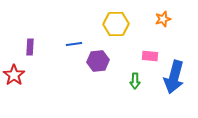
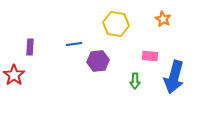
orange star: rotated 28 degrees counterclockwise
yellow hexagon: rotated 10 degrees clockwise
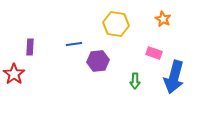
pink rectangle: moved 4 px right, 3 px up; rotated 14 degrees clockwise
red star: moved 1 px up
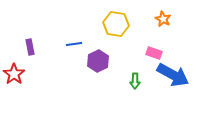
purple rectangle: rotated 14 degrees counterclockwise
purple hexagon: rotated 20 degrees counterclockwise
blue arrow: moved 1 px left, 2 px up; rotated 76 degrees counterclockwise
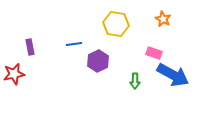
red star: rotated 25 degrees clockwise
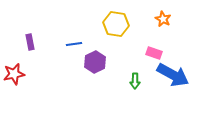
purple rectangle: moved 5 px up
purple hexagon: moved 3 px left, 1 px down
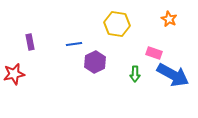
orange star: moved 6 px right
yellow hexagon: moved 1 px right
green arrow: moved 7 px up
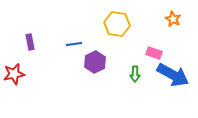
orange star: moved 4 px right
